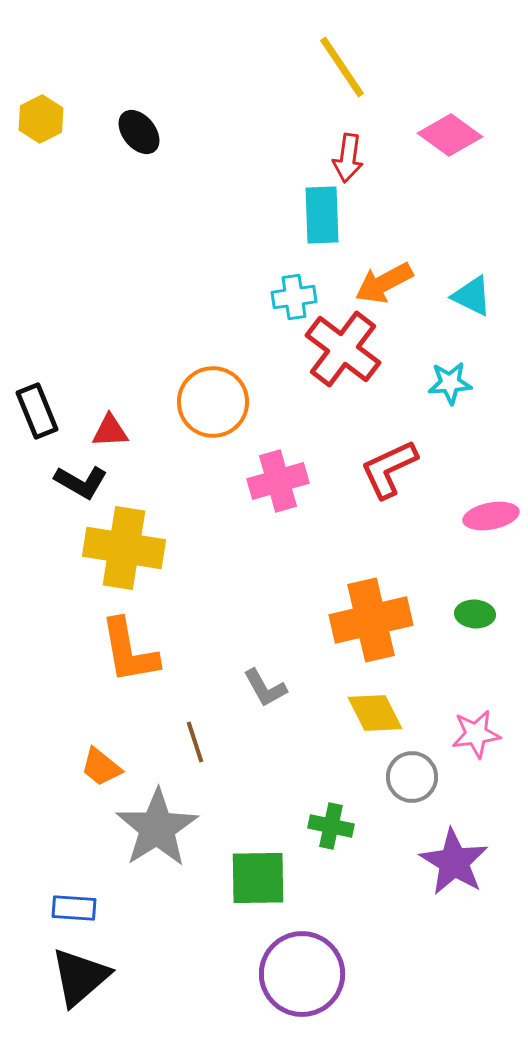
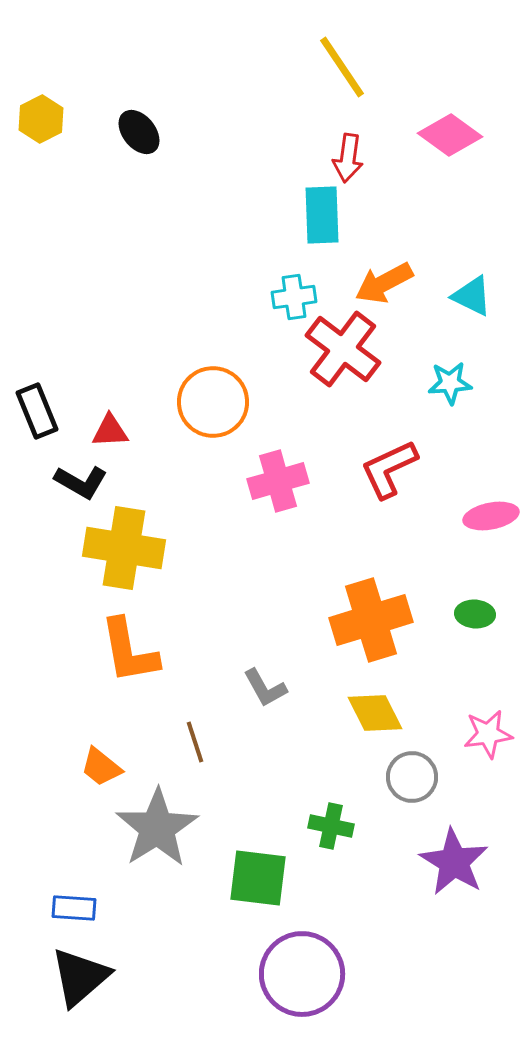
orange cross: rotated 4 degrees counterclockwise
pink star: moved 12 px right
green square: rotated 8 degrees clockwise
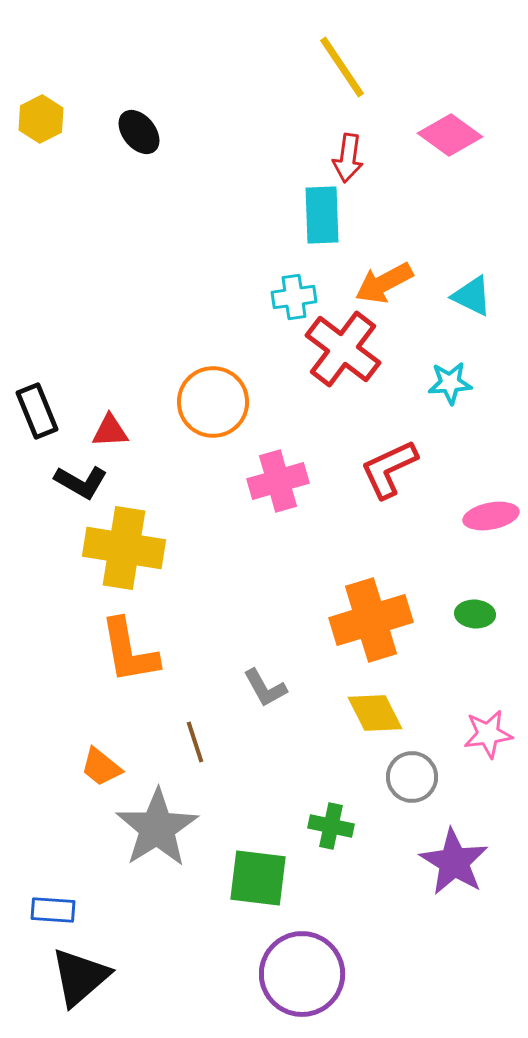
blue rectangle: moved 21 px left, 2 px down
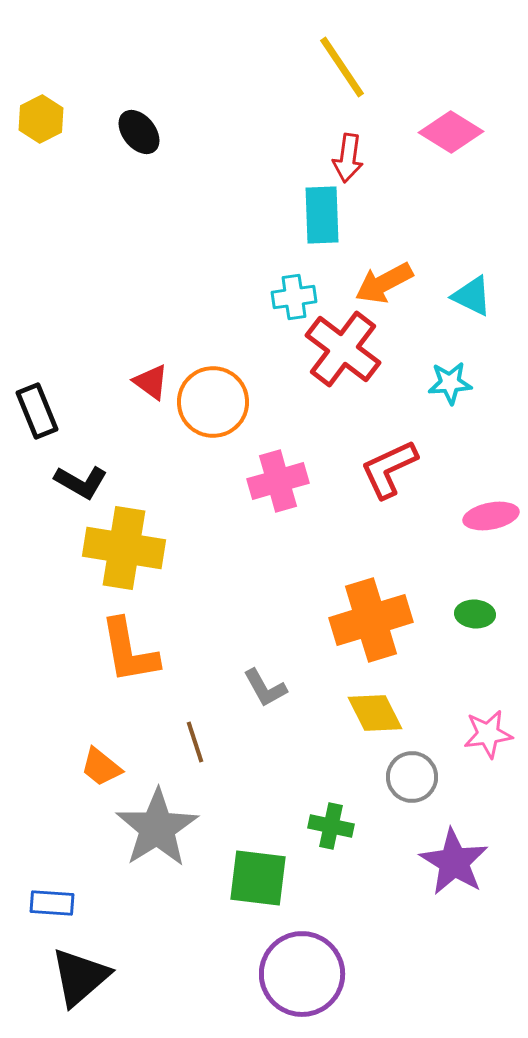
pink diamond: moved 1 px right, 3 px up; rotated 4 degrees counterclockwise
red triangle: moved 41 px right, 49 px up; rotated 39 degrees clockwise
blue rectangle: moved 1 px left, 7 px up
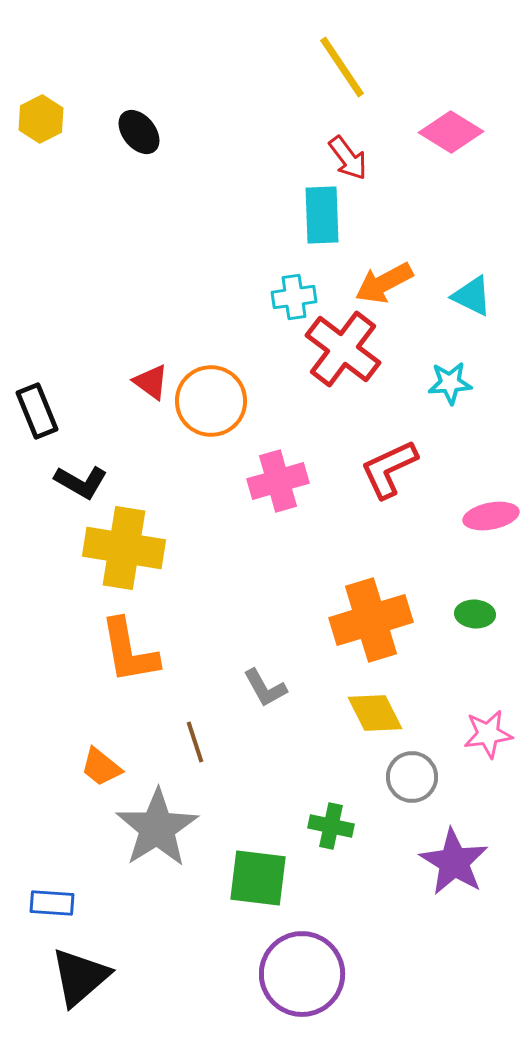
red arrow: rotated 45 degrees counterclockwise
orange circle: moved 2 px left, 1 px up
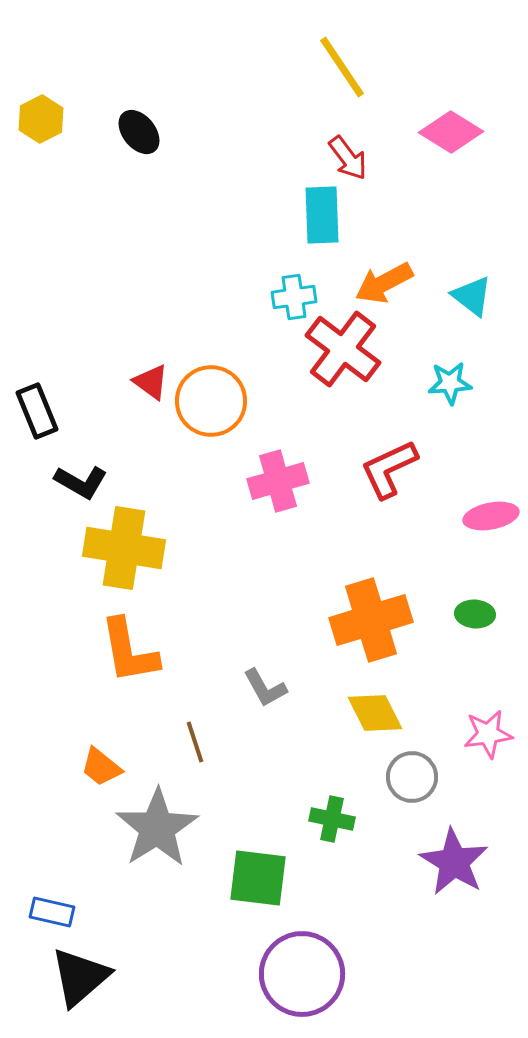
cyan triangle: rotated 12 degrees clockwise
green cross: moved 1 px right, 7 px up
blue rectangle: moved 9 px down; rotated 9 degrees clockwise
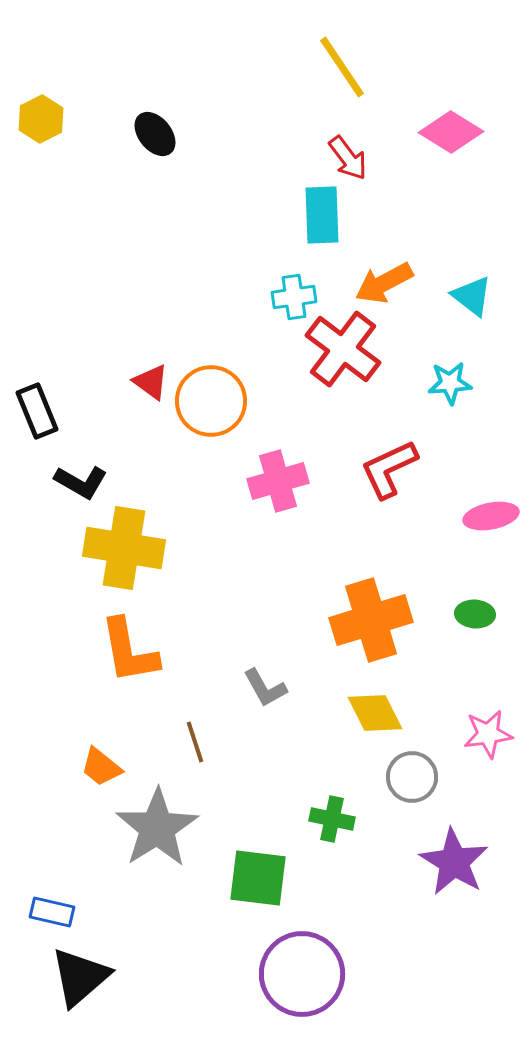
black ellipse: moved 16 px right, 2 px down
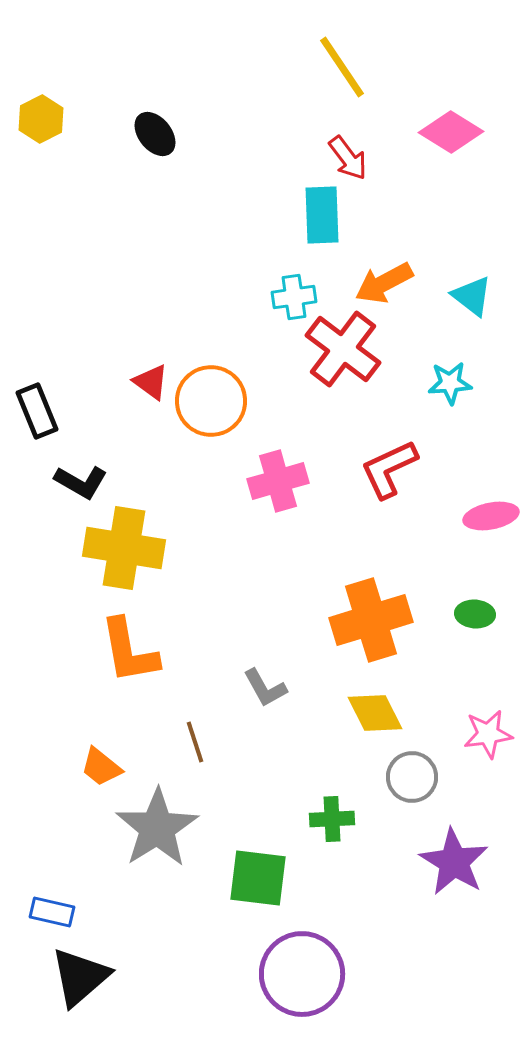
green cross: rotated 15 degrees counterclockwise
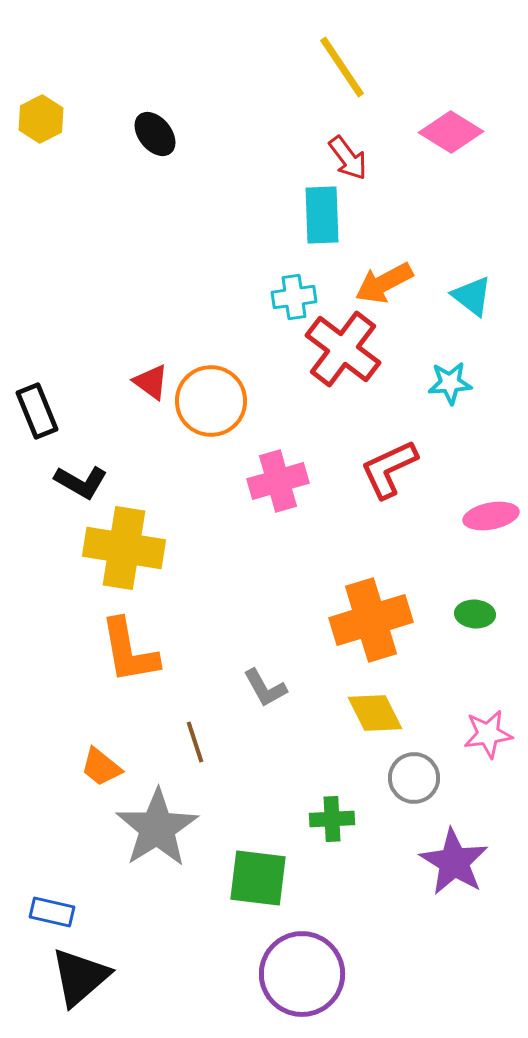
gray circle: moved 2 px right, 1 px down
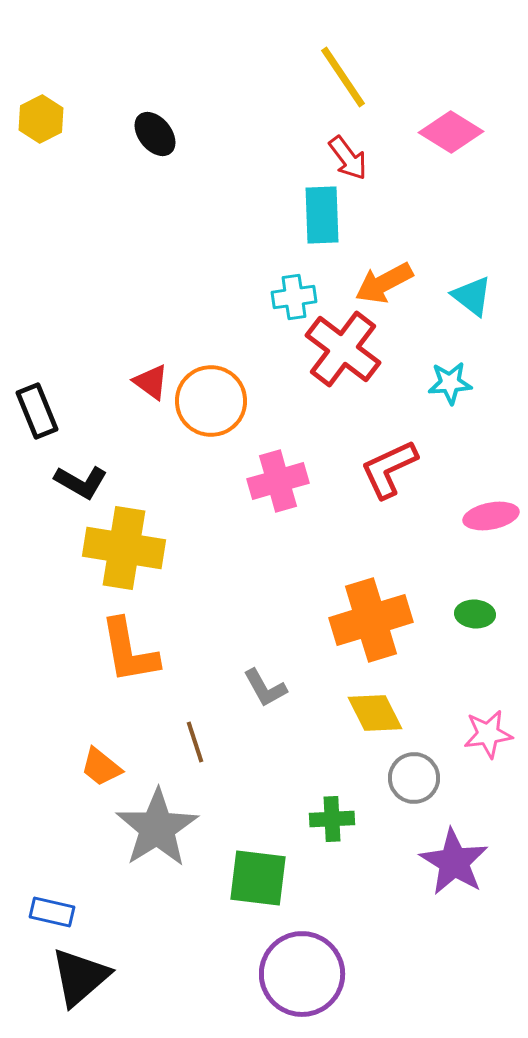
yellow line: moved 1 px right, 10 px down
